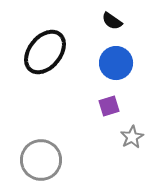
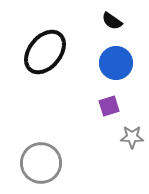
gray star: rotated 30 degrees clockwise
gray circle: moved 3 px down
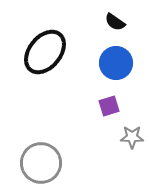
black semicircle: moved 3 px right, 1 px down
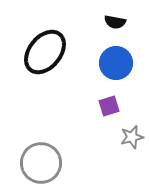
black semicircle: rotated 25 degrees counterclockwise
gray star: rotated 15 degrees counterclockwise
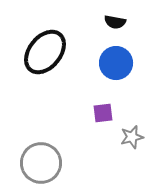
purple square: moved 6 px left, 7 px down; rotated 10 degrees clockwise
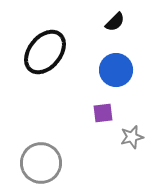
black semicircle: rotated 55 degrees counterclockwise
blue circle: moved 7 px down
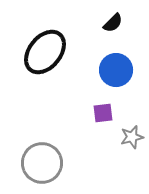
black semicircle: moved 2 px left, 1 px down
gray circle: moved 1 px right
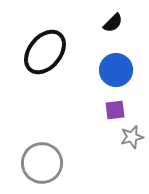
purple square: moved 12 px right, 3 px up
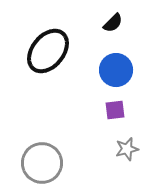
black ellipse: moved 3 px right, 1 px up
gray star: moved 5 px left, 12 px down
